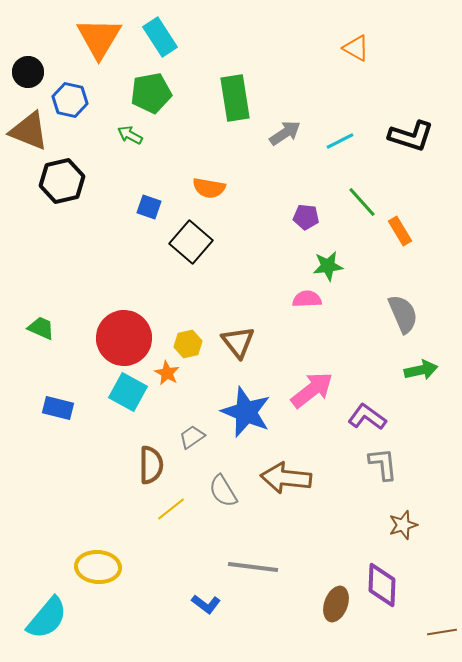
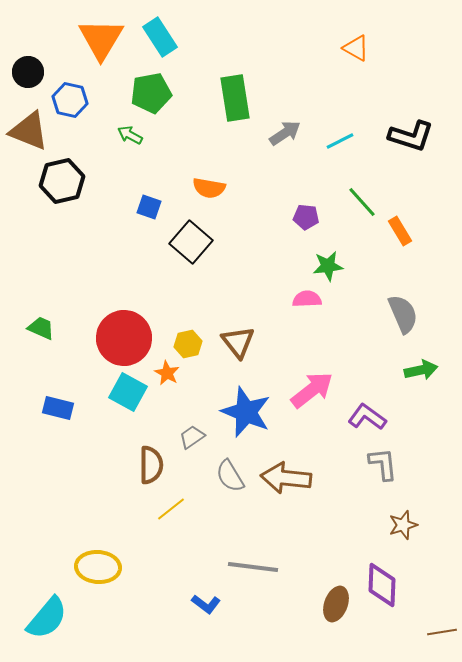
orange triangle at (99, 38): moved 2 px right, 1 px down
gray semicircle at (223, 491): moved 7 px right, 15 px up
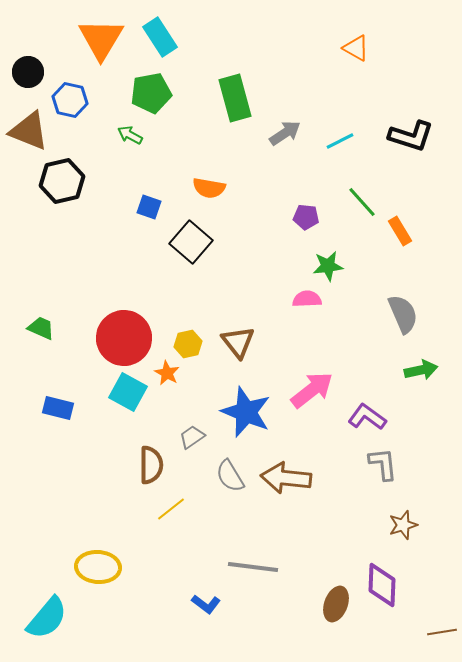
green rectangle at (235, 98): rotated 6 degrees counterclockwise
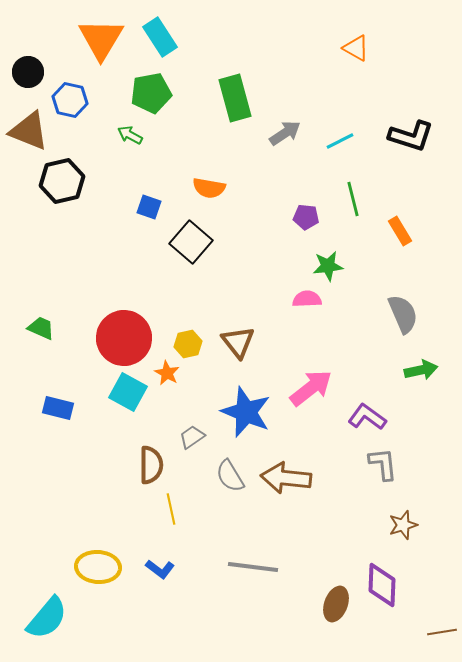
green line at (362, 202): moved 9 px left, 3 px up; rotated 28 degrees clockwise
pink arrow at (312, 390): moved 1 px left, 2 px up
yellow line at (171, 509): rotated 64 degrees counterclockwise
blue L-shape at (206, 604): moved 46 px left, 35 px up
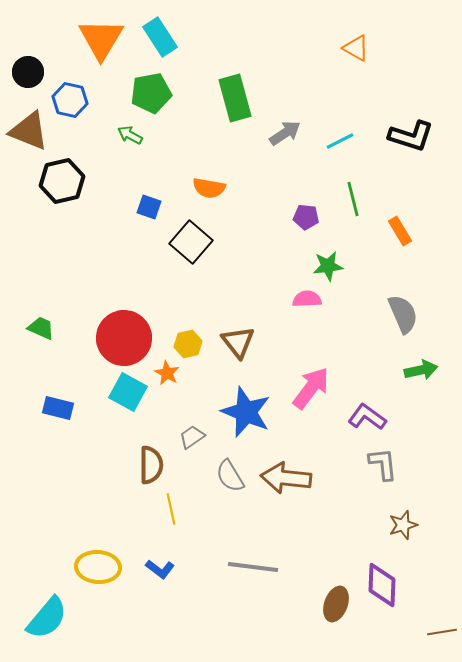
pink arrow at (311, 388): rotated 15 degrees counterclockwise
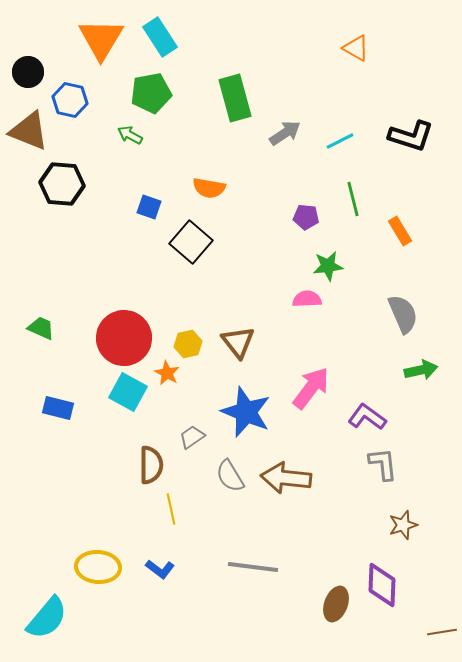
black hexagon at (62, 181): moved 3 px down; rotated 18 degrees clockwise
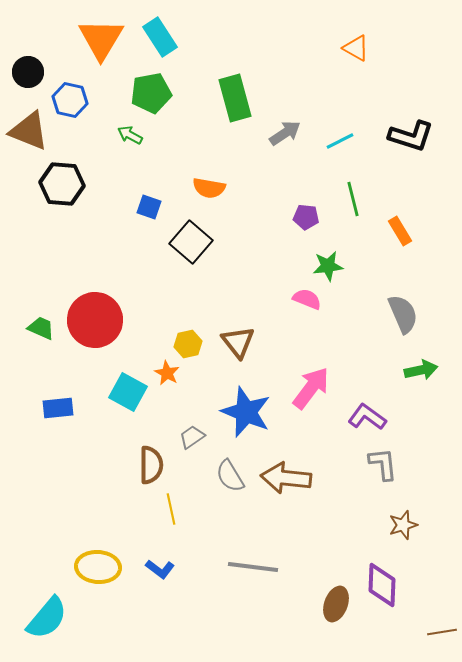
pink semicircle at (307, 299): rotated 24 degrees clockwise
red circle at (124, 338): moved 29 px left, 18 px up
blue rectangle at (58, 408): rotated 20 degrees counterclockwise
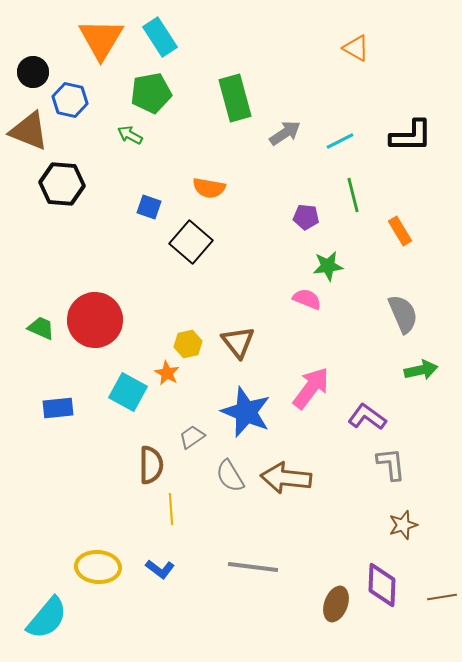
black circle at (28, 72): moved 5 px right
black L-shape at (411, 136): rotated 18 degrees counterclockwise
green line at (353, 199): moved 4 px up
gray L-shape at (383, 464): moved 8 px right
yellow line at (171, 509): rotated 8 degrees clockwise
brown line at (442, 632): moved 35 px up
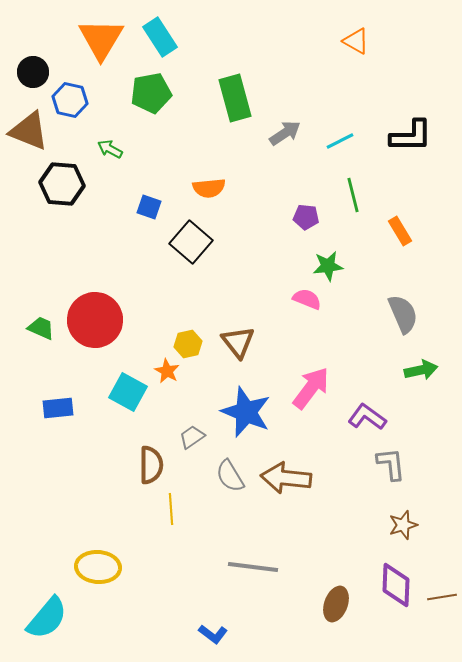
orange triangle at (356, 48): moved 7 px up
green arrow at (130, 135): moved 20 px left, 14 px down
orange semicircle at (209, 188): rotated 16 degrees counterclockwise
orange star at (167, 373): moved 2 px up
blue L-shape at (160, 569): moved 53 px right, 65 px down
purple diamond at (382, 585): moved 14 px right
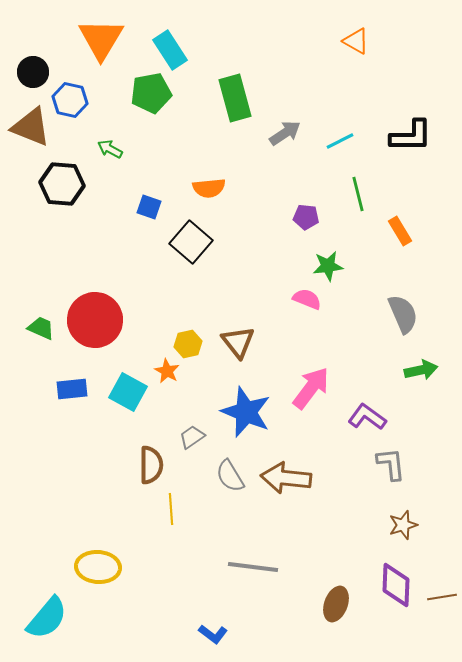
cyan rectangle at (160, 37): moved 10 px right, 13 px down
brown triangle at (29, 131): moved 2 px right, 4 px up
green line at (353, 195): moved 5 px right, 1 px up
blue rectangle at (58, 408): moved 14 px right, 19 px up
